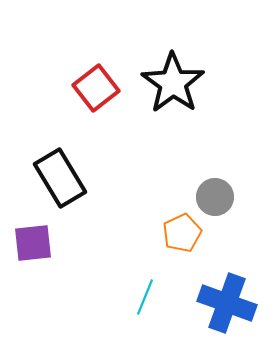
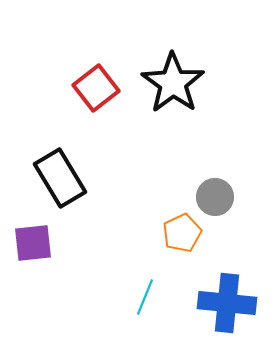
blue cross: rotated 14 degrees counterclockwise
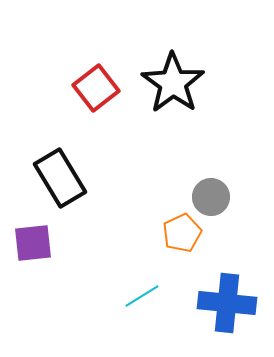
gray circle: moved 4 px left
cyan line: moved 3 px left, 1 px up; rotated 36 degrees clockwise
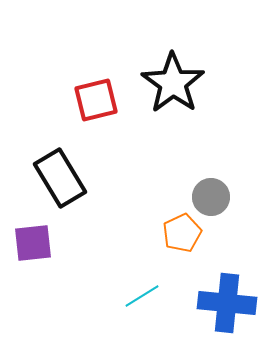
red square: moved 12 px down; rotated 24 degrees clockwise
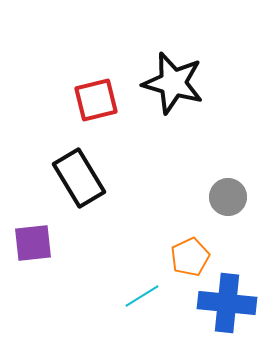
black star: rotated 20 degrees counterclockwise
black rectangle: moved 19 px right
gray circle: moved 17 px right
orange pentagon: moved 8 px right, 24 px down
